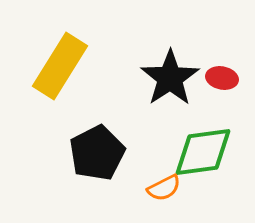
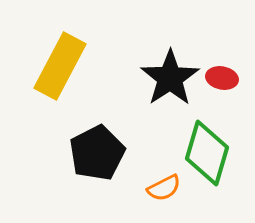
yellow rectangle: rotated 4 degrees counterclockwise
green diamond: moved 4 px right, 1 px down; rotated 66 degrees counterclockwise
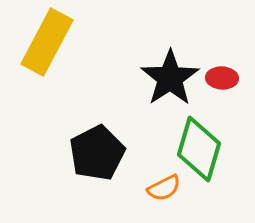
yellow rectangle: moved 13 px left, 24 px up
red ellipse: rotated 8 degrees counterclockwise
green diamond: moved 8 px left, 4 px up
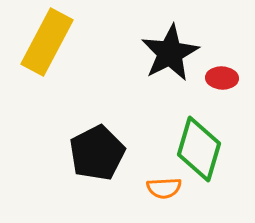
black star: moved 25 px up; rotated 6 degrees clockwise
orange semicircle: rotated 24 degrees clockwise
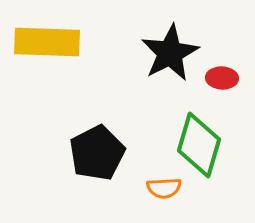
yellow rectangle: rotated 64 degrees clockwise
green diamond: moved 4 px up
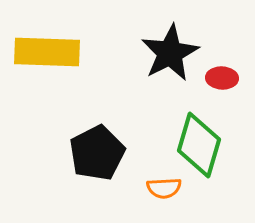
yellow rectangle: moved 10 px down
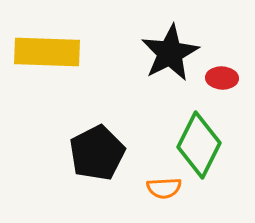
green diamond: rotated 10 degrees clockwise
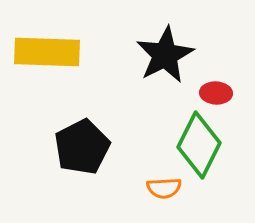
black star: moved 5 px left, 2 px down
red ellipse: moved 6 px left, 15 px down
black pentagon: moved 15 px left, 6 px up
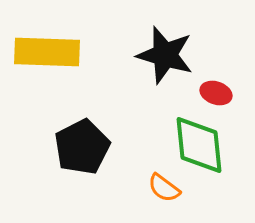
black star: rotated 28 degrees counterclockwise
red ellipse: rotated 16 degrees clockwise
green diamond: rotated 32 degrees counterclockwise
orange semicircle: rotated 40 degrees clockwise
